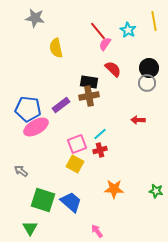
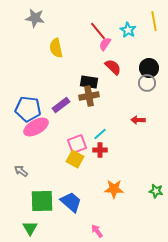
red semicircle: moved 2 px up
red cross: rotated 16 degrees clockwise
yellow square: moved 5 px up
green square: moved 1 px left, 1 px down; rotated 20 degrees counterclockwise
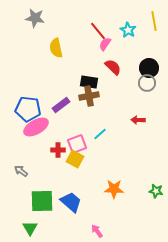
red cross: moved 42 px left
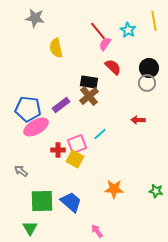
brown cross: rotated 30 degrees counterclockwise
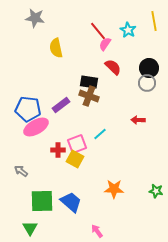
brown cross: rotated 30 degrees counterclockwise
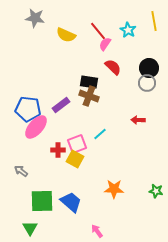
yellow semicircle: moved 10 px right, 13 px up; rotated 54 degrees counterclockwise
pink ellipse: rotated 20 degrees counterclockwise
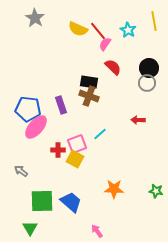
gray star: rotated 24 degrees clockwise
yellow semicircle: moved 12 px right, 6 px up
purple rectangle: rotated 72 degrees counterclockwise
